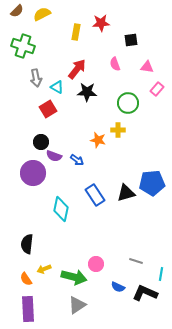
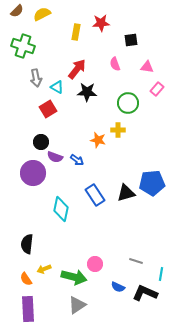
purple semicircle: moved 1 px right, 1 px down
pink circle: moved 1 px left
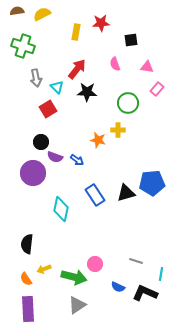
brown semicircle: rotated 144 degrees counterclockwise
cyan triangle: rotated 16 degrees clockwise
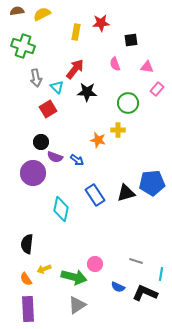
red arrow: moved 2 px left
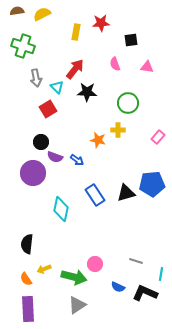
pink rectangle: moved 1 px right, 48 px down
blue pentagon: moved 1 px down
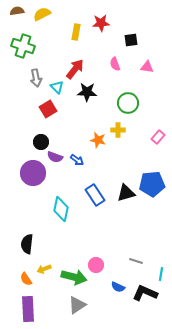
pink circle: moved 1 px right, 1 px down
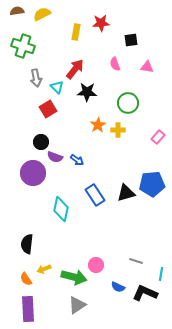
orange star: moved 15 px up; rotated 28 degrees clockwise
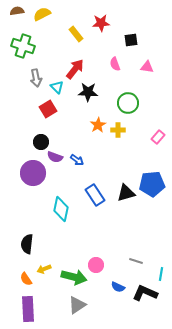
yellow rectangle: moved 2 px down; rotated 49 degrees counterclockwise
black star: moved 1 px right
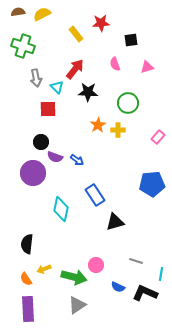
brown semicircle: moved 1 px right, 1 px down
pink triangle: rotated 24 degrees counterclockwise
red square: rotated 30 degrees clockwise
black triangle: moved 11 px left, 29 px down
